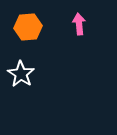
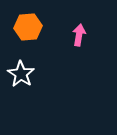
pink arrow: moved 11 px down; rotated 15 degrees clockwise
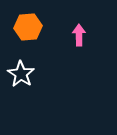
pink arrow: rotated 10 degrees counterclockwise
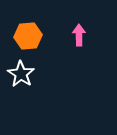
orange hexagon: moved 9 px down
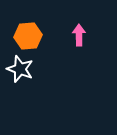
white star: moved 1 px left, 5 px up; rotated 12 degrees counterclockwise
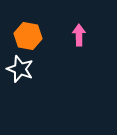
orange hexagon: rotated 16 degrees clockwise
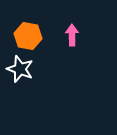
pink arrow: moved 7 px left
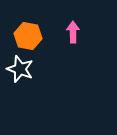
pink arrow: moved 1 px right, 3 px up
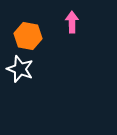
pink arrow: moved 1 px left, 10 px up
